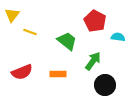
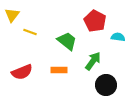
orange rectangle: moved 1 px right, 4 px up
black circle: moved 1 px right
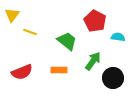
black circle: moved 7 px right, 7 px up
